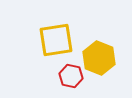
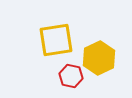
yellow hexagon: rotated 12 degrees clockwise
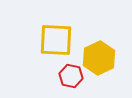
yellow square: rotated 12 degrees clockwise
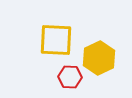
red hexagon: moved 1 px left, 1 px down; rotated 10 degrees counterclockwise
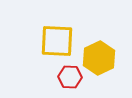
yellow square: moved 1 px right, 1 px down
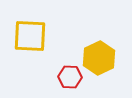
yellow square: moved 27 px left, 5 px up
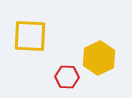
red hexagon: moved 3 px left
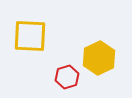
red hexagon: rotated 20 degrees counterclockwise
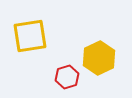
yellow square: rotated 12 degrees counterclockwise
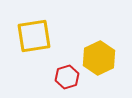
yellow square: moved 4 px right
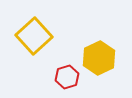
yellow square: rotated 33 degrees counterclockwise
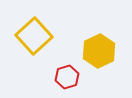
yellow hexagon: moved 7 px up
